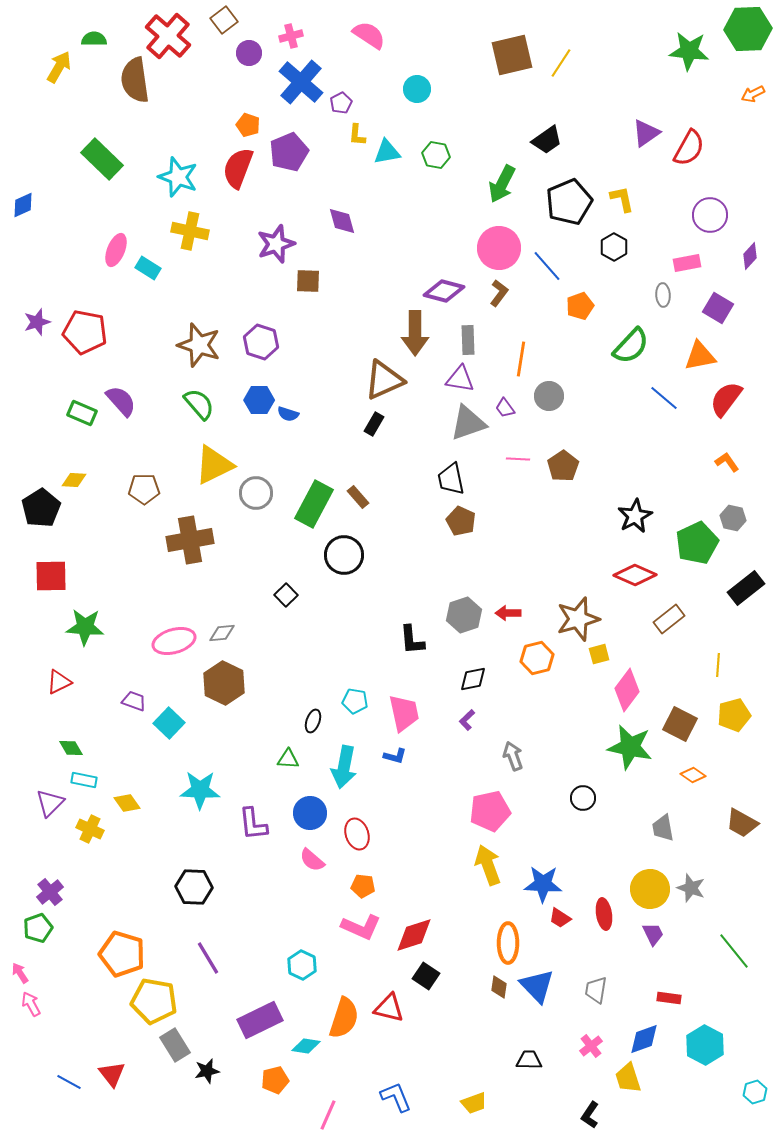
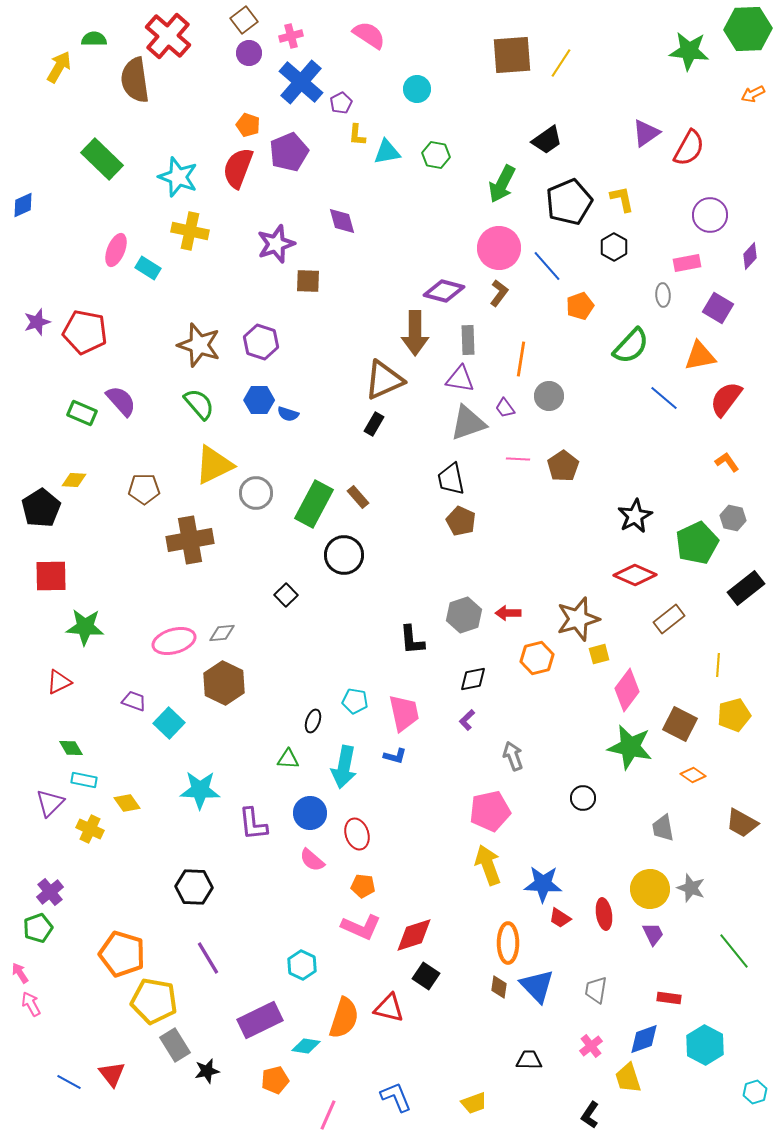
brown square at (224, 20): moved 20 px right
brown square at (512, 55): rotated 9 degrees clockwise
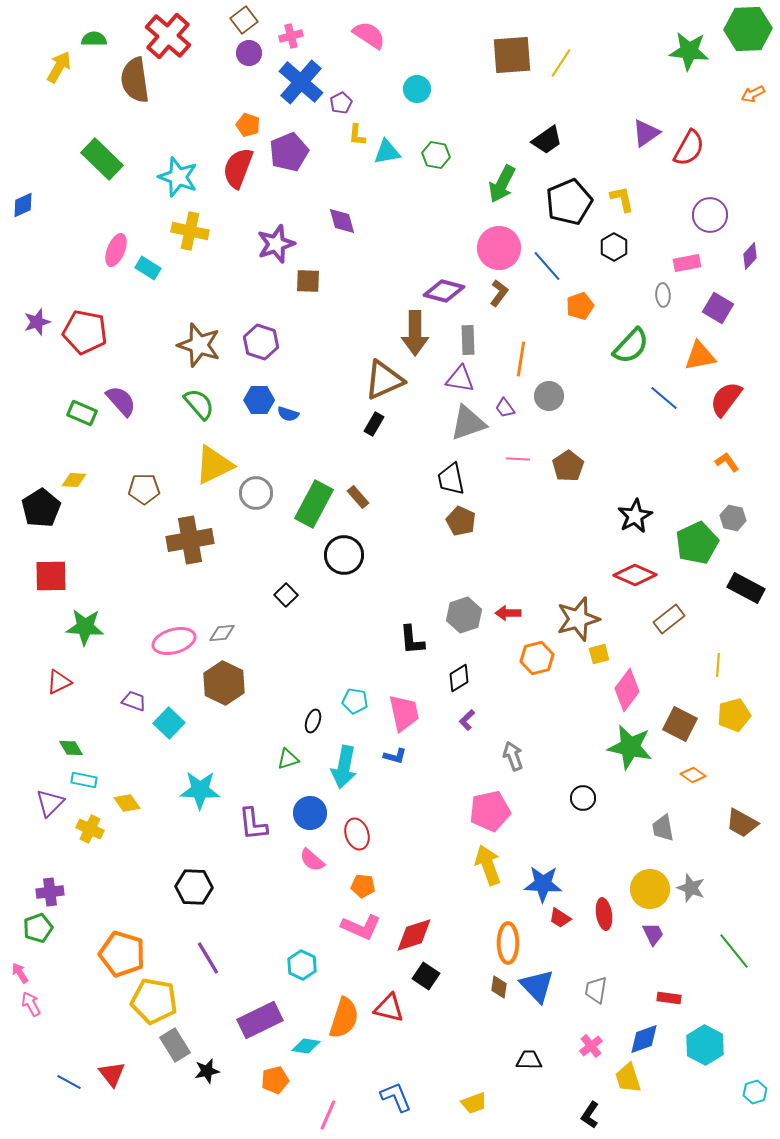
brown pentagon at (563, 466): moved 5 px right
black rectangle at (746, 588): rotated 66 degrees clockwise
black diamond at (473, 679): moved 14 px left, 1 px up; rotated 20 degrees counterclockwise
green triangle at (288, 759): rotated 20 degrees counterclockwise
purple cross at (50, 892): rotated 32 degrees clockwise
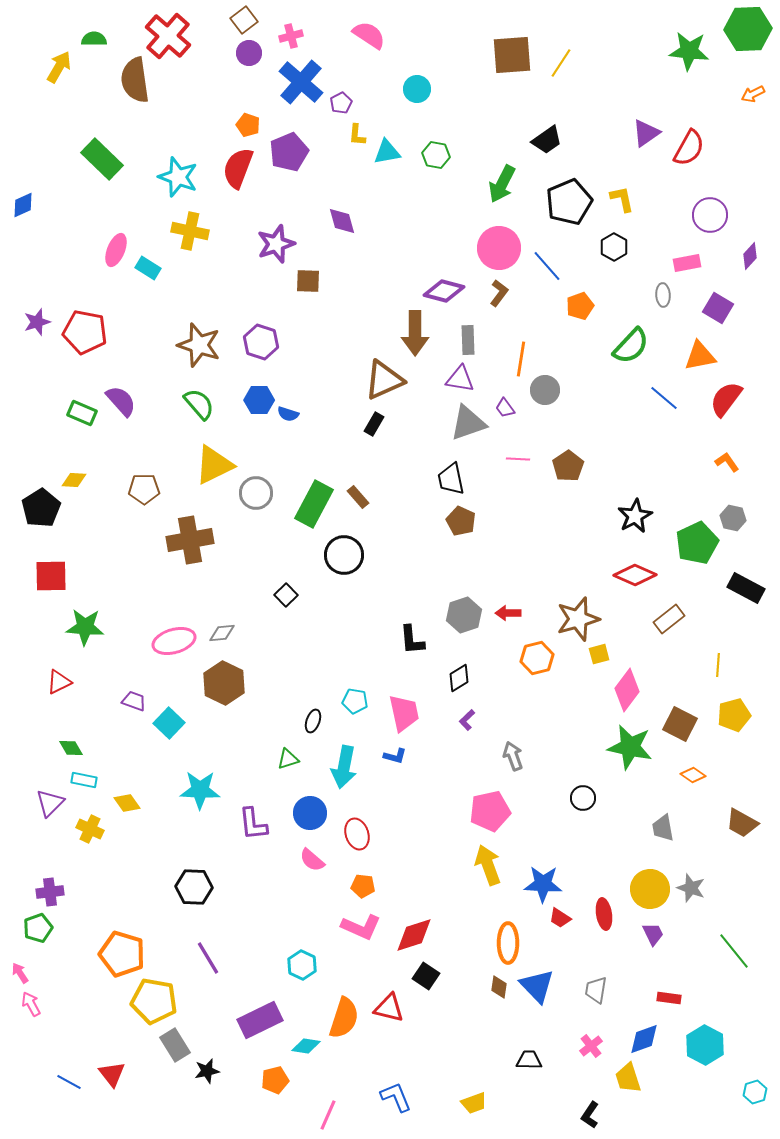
gray circle at (549, 396): moved 4 px left, 6 px up
